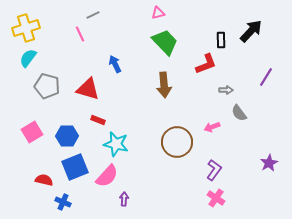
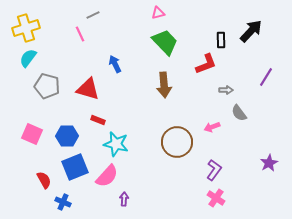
pink square: moved 2 px down; rotated 35 degrees counterclockwise
red semicircle: rotated 48 degrees clockwise
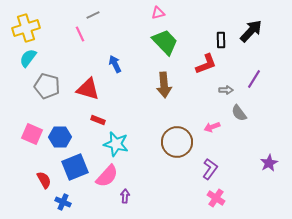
purple line: moved 12 px left, 2 px down
blue hexagon: moved 7 px left, 1 px down
purple L-shape: moved 4 px left, 1 px up
purple arrow: moved 1 px right, 3 px up
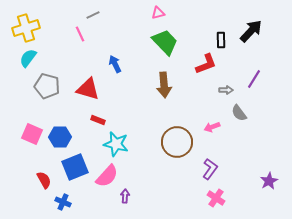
purple star: moved 18 px down
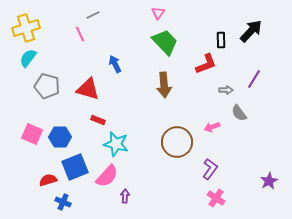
pink triangle: rotated 40 degrees counterclockwise
red semicircle: moved 4 px right; rotated 78 degrees counterclockwise
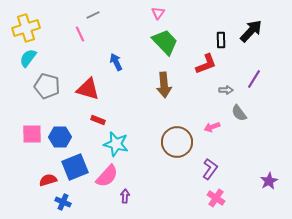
blue arrow: moved 1 px right, 2 px up
pink square: rotated 25 degrees counterclockwise
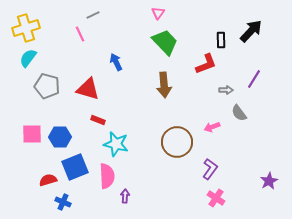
pink semicircle: rotated 45 degrees counterclockwise
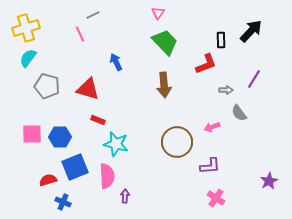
purple L-shape: moved 3 px up; rotated 50 degrees clockwise
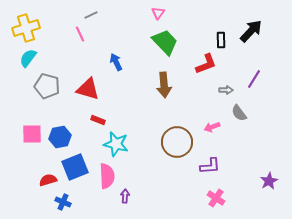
gray line: moved 2 px left
blue hexagon: rotated 10 degrees counterclockwise
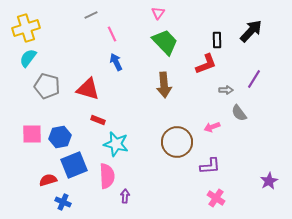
pink line: moved 32 px right
black rectangle: moved 4 px left
blue square: moved 1 px left, 2 px up
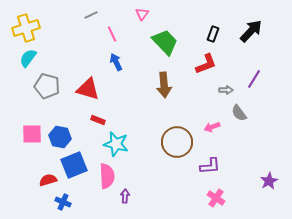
pink triangle: moved 16 px left, 1 px down
black rectangle: moved 4 px left, 6 px up; rotated 21 degrees clockwise
blue hexagon: rotated 20 degrees clockwise
